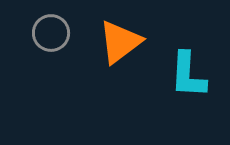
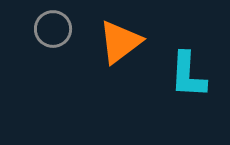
gray circle: moved 2 px right, 4 px up
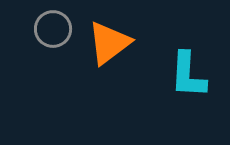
orange triangle: moved 11 px left, 1 px down
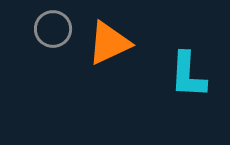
orange triangle: rotated 12 degrees clockwise
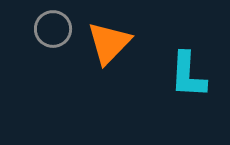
orange triangle: rotated 21 degrees counterclockwise
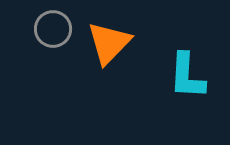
cyan L-shape: moved 1 px left, 1 px down
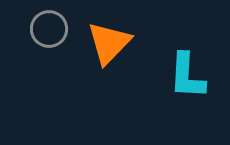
gray circle: moved 4 px left
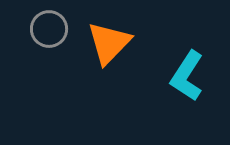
cyan L-shape: rotated 30 degrees clockwise
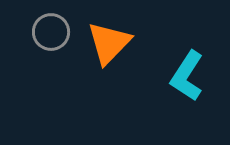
gray circle: moved 2 px right, 3 px down
